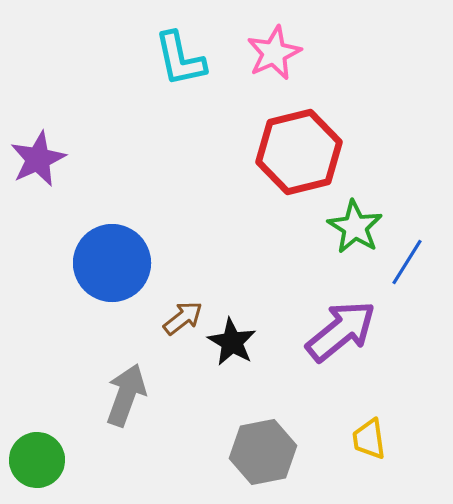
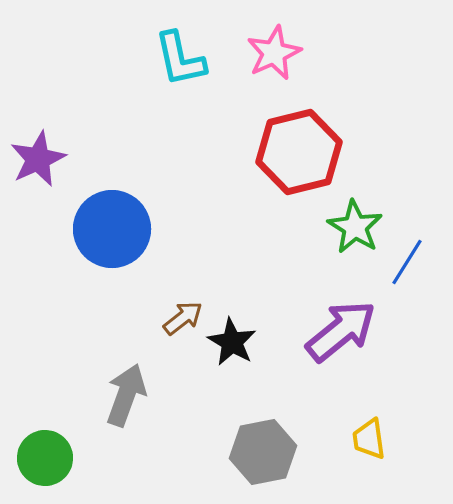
blue circle: moved 34 px up
green circle: moved 8 px right, 2 px up
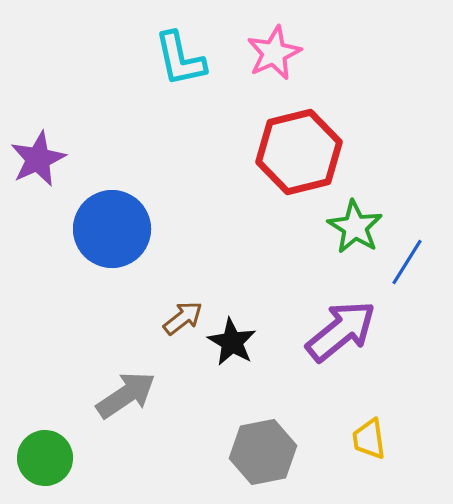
gray arrow: rotated 36 degrees clockwise
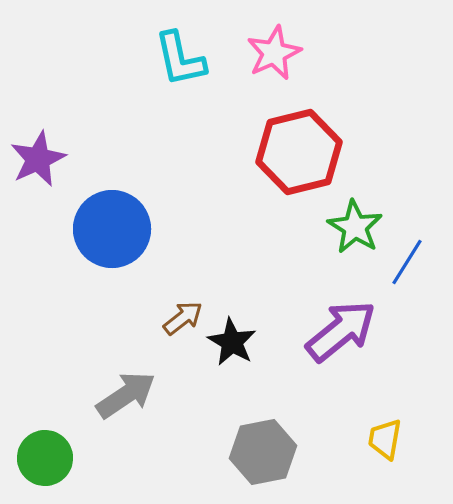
yellow trapezoid: moved 16 px right; rotated 18 degrees clockwise
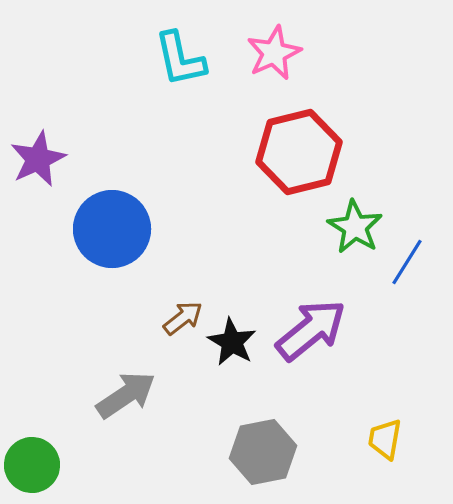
purple arrow: moved 30 px left, 1 px up
green circle: moved 13 px left, 7 px down
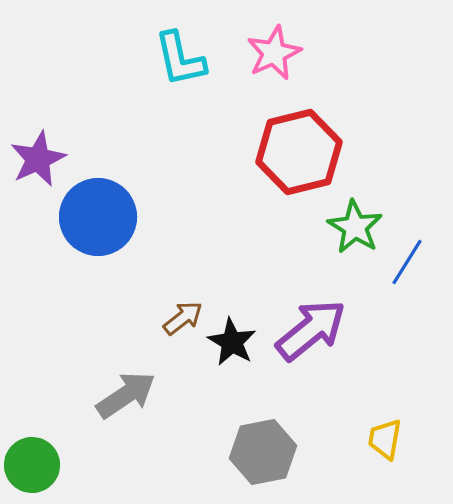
blue circle: moved 14 px left, 12 px up
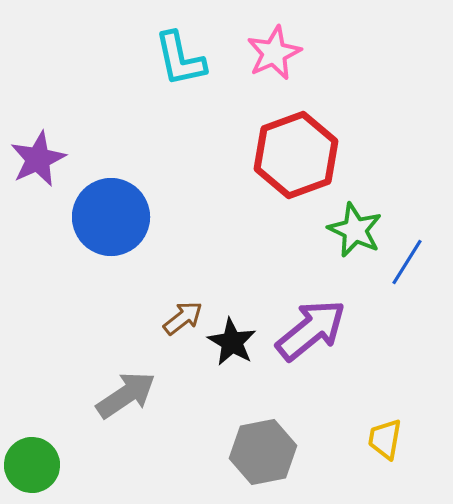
red hexagon: moved 3 px left, 3 px down; rotated 6 degrees counterclockwise
blue circle: moved 13 px right
green star: moved 3 px down; rotated 6 degrees counterclockwise
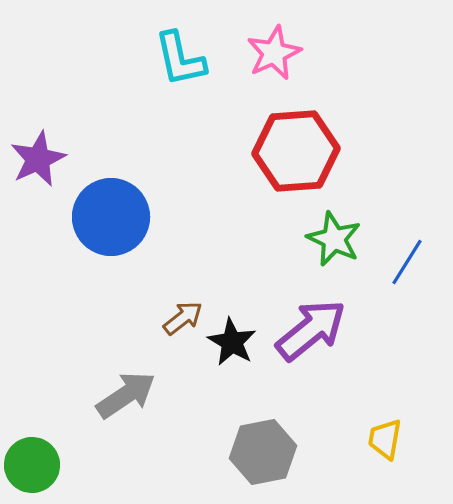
red hexagon: moved 4 px up; rotated 16 degrees clockwise
green star: moved 21 px left, 9 px down
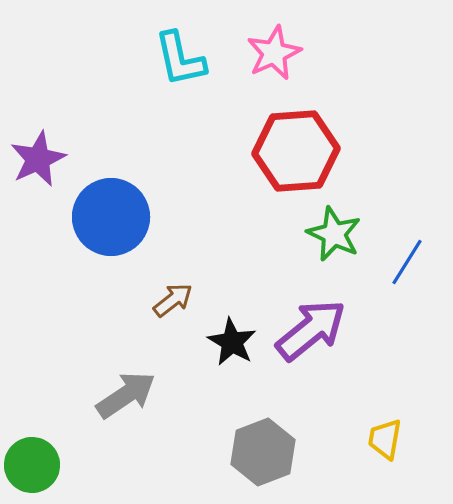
green star: moved 5 px up
brown arrow: moved 10 px left, 18 px up
gray hexagon: rotated 10 degrees counterclockwise
